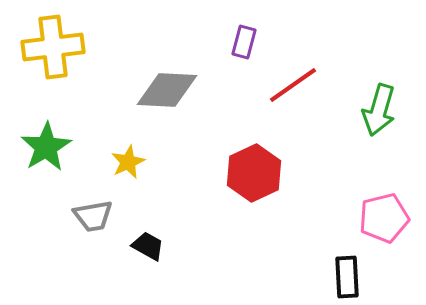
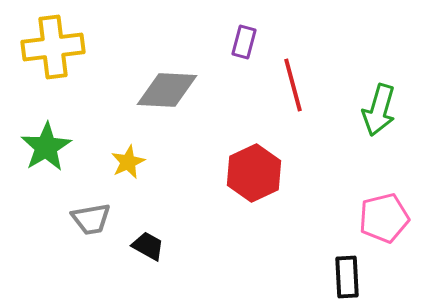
red line: rotated 70 degrees counterclockwise
gray trapezoid: moved 2 px left, 3 px down
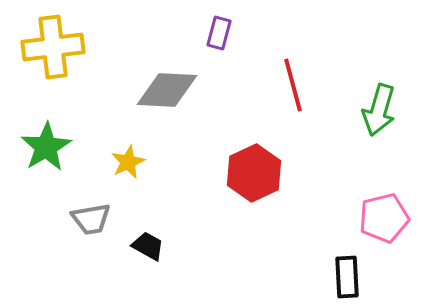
purple rectangle: moved 25 px left, 9 px up
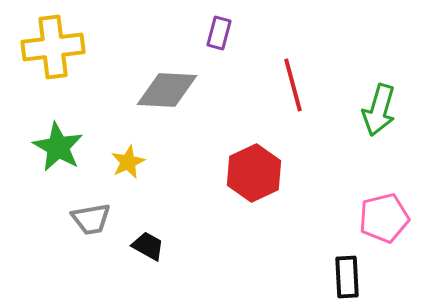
green star: moved 12 px right; rotated 12 degrees counterclockwise
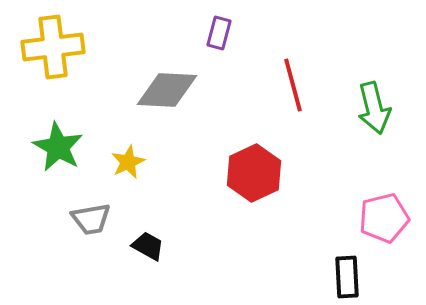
green arrow: moved 5 px left, 2 px up; rotated 30 degrees counterclockwise
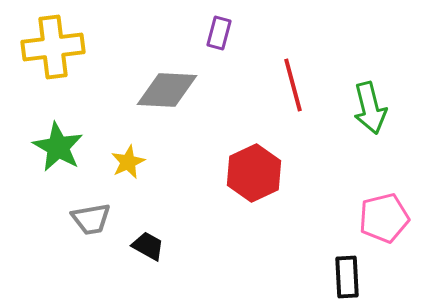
green arrow: moved 4 px left
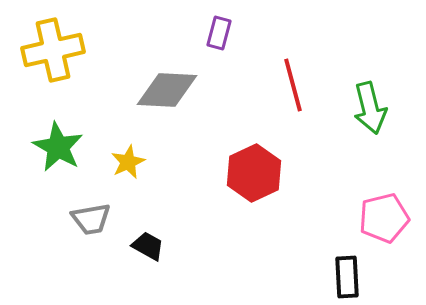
yellow cross: moved 3 px down; rotated 6 degrees counterclockwise
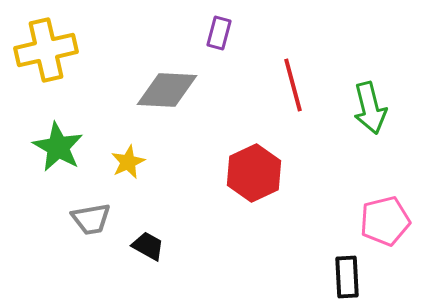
yellow cross: moved 7 px left
pink pentagon: moved 1 px right, 3 px down
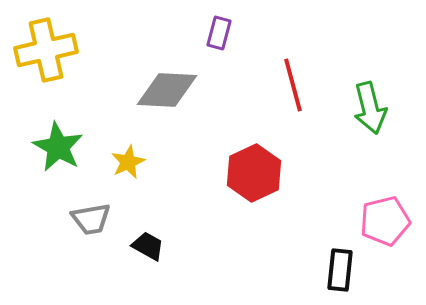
black rectangle: moved 7 px left, 7 px up; rotated 9 degrees clockwise
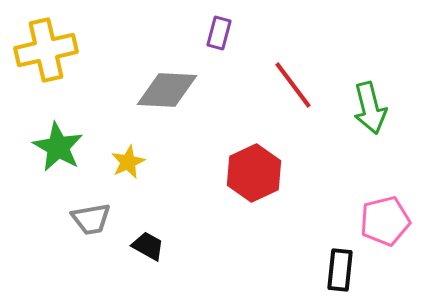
red line: rotated 22 degrees counterclockwise
